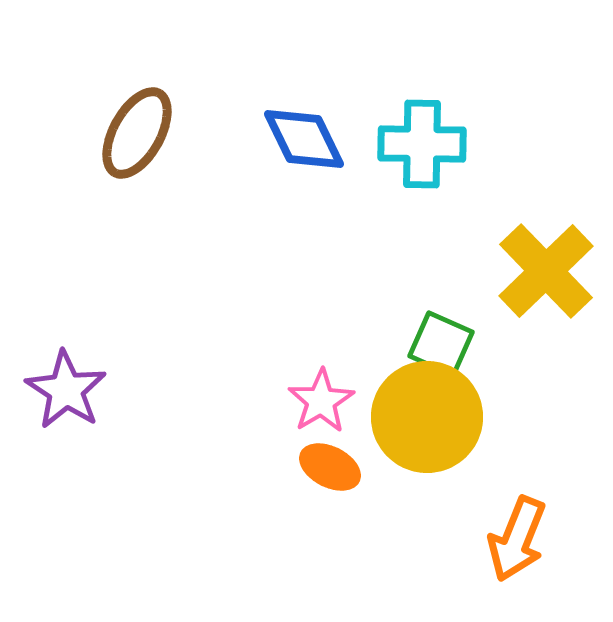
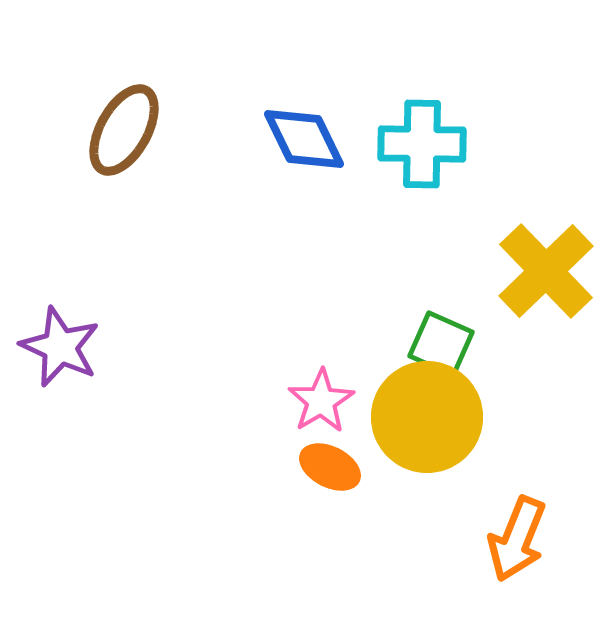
brown ellipse: moved 13 px left, 3 px up
purple star: moved 6 px left, 43 px up; rotated 8 degrees counterclockwise
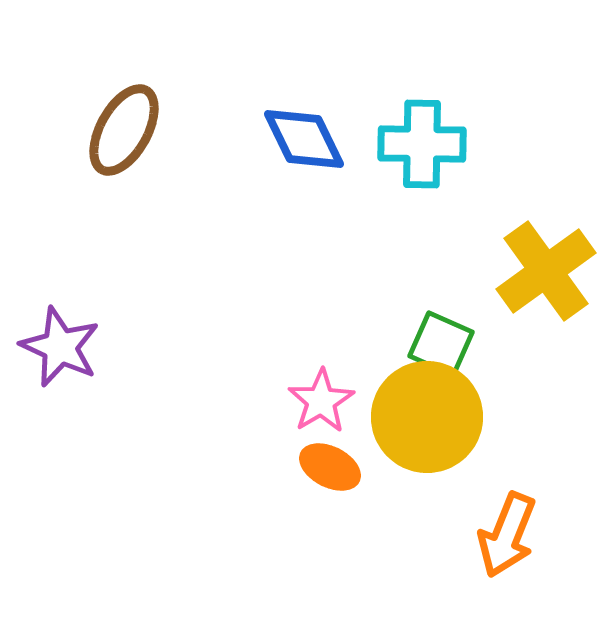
yellow cross: rotated 8 degrees clockwise
orange arrow: moved 10 px left, 4 px up
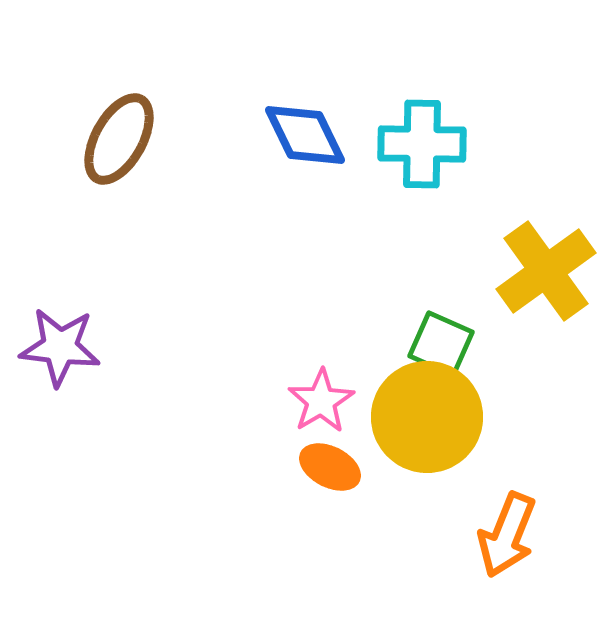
brown ellipse: moved 5 px left, 9 px down
blue diamond: moved 1 px right, 4 px up
purple star: rotated 18 degrees counterclockwise
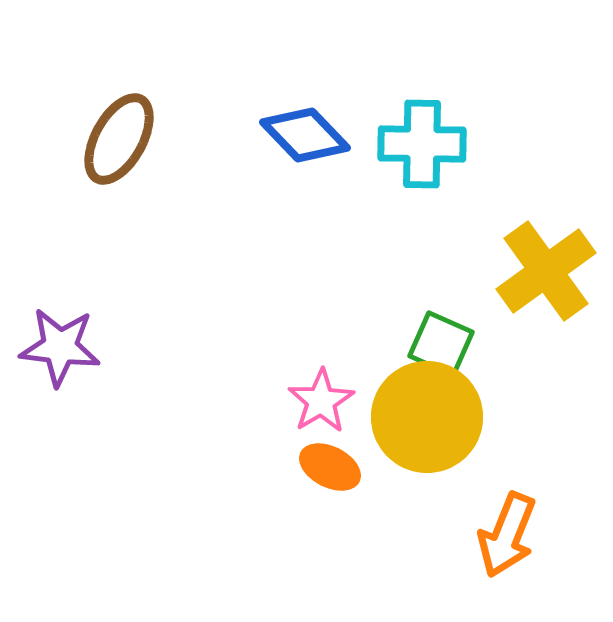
blue diamond: rotated 18 degrees counterclockwise
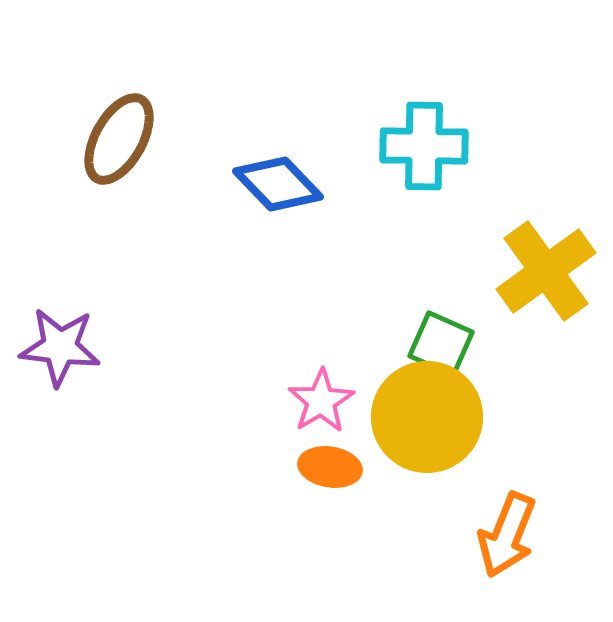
blue diamond: moved 27 px left, 49 px down
cyan cross: moved 2 px right, 2 px down
orange ellipse: rotated 18 degrees counterclockwise
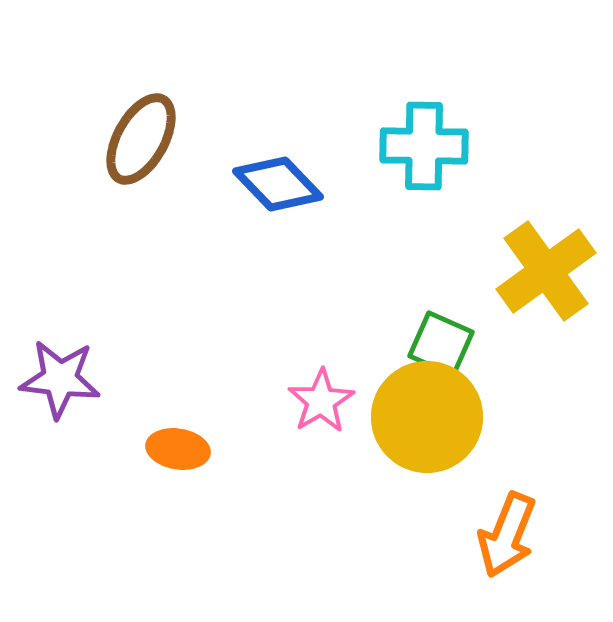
brown ellipse: moved 22 px right
purple star: moved 32 px down
orange ellipse: moved 152 px left, 18 px up
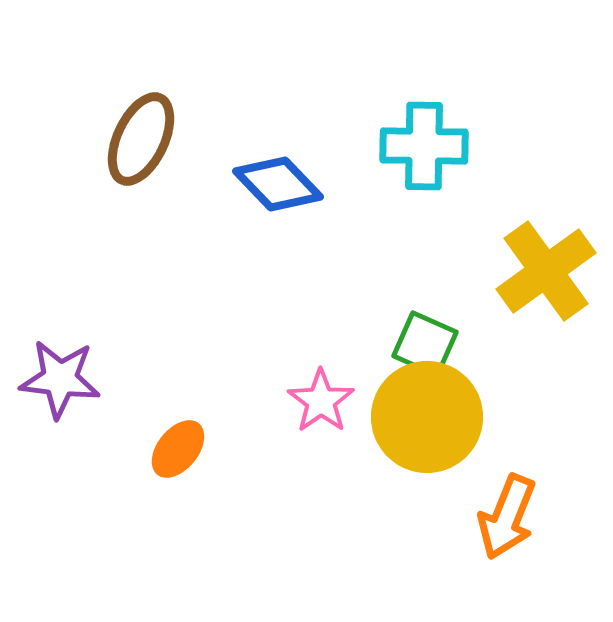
brown ellipse: rotated 4 degrees counterclockwise
green square: moved 16 px left
pink star: rotated 4 degrees counterclockwise
orange ellipse: rotated 60 degrees counterclockwise
orange arrow: moved 18 px up
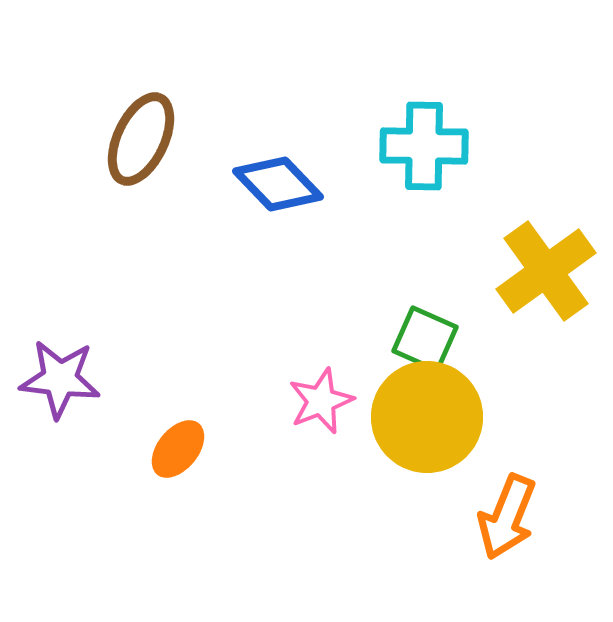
green square: moved 5 px up
pink star: rotated 14 degrees clockwise
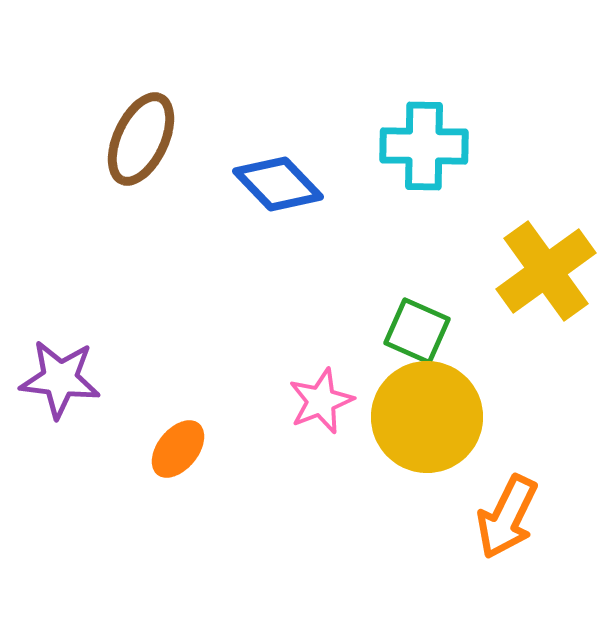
green square: moved 8 px left, 8 px up
orange arrow: rotated 4 degrees clockwise
